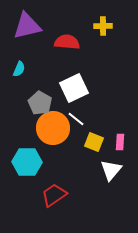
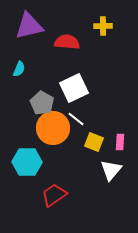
purple triangle: moved 2 px right
gray pentagon: moved 2 px right
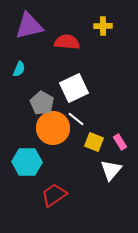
pink rectangle: rotated 35 degrees counterclockwise
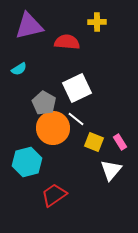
yellow cross: moved 6 px left, 4 px up
cyan semicircle: rotated 35 degrees clockwise
white square: moved 3 px right
gray pentagon: moved 2 px right
cyan hexagon: rotated 16 degrees counterclockwise
